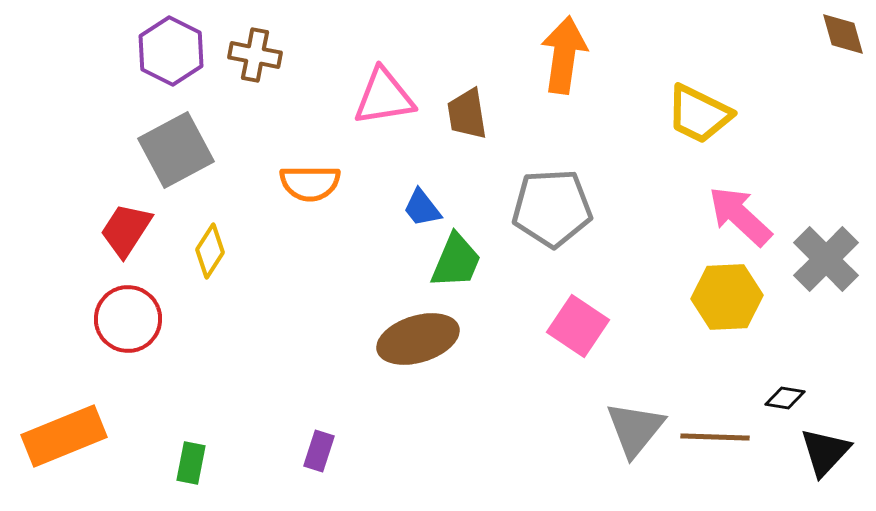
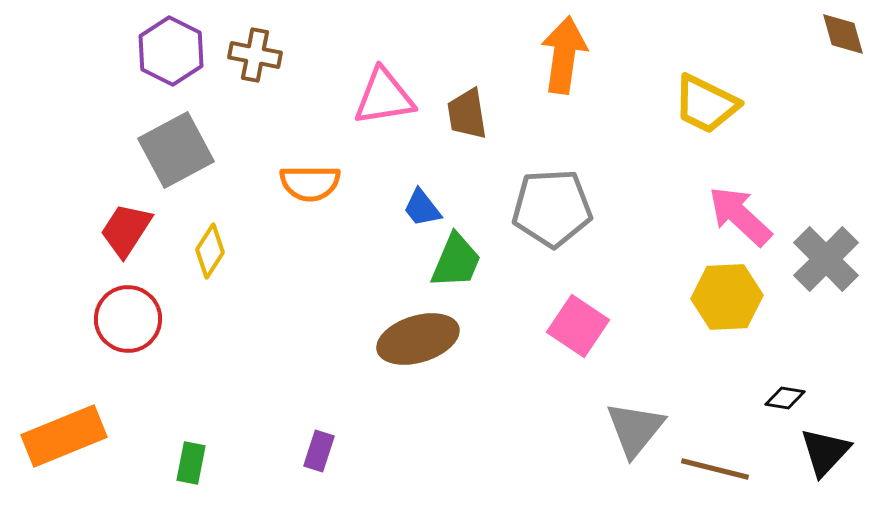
yellow trapezoid: moved 7 px right, 10 px up
brown line: moved 32 px down; rotated 12 degrees clockwise
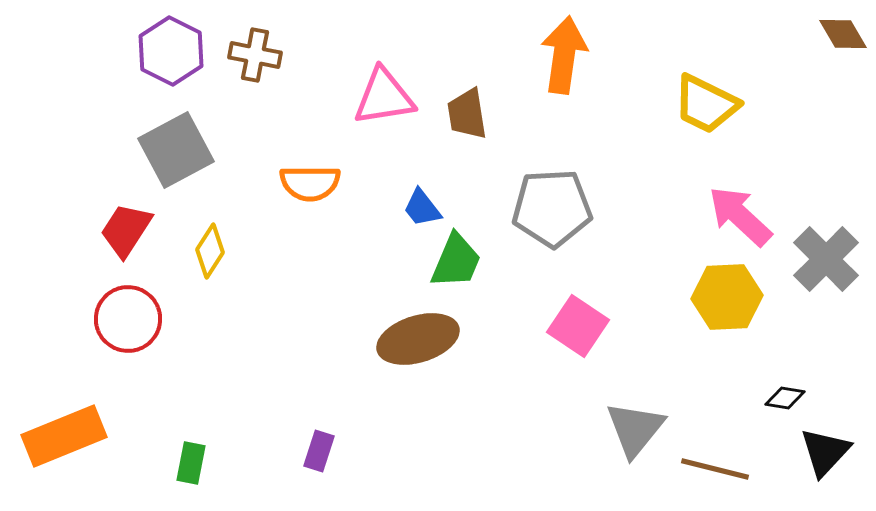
brown diamond: rotated 15 degrees counterclockwise
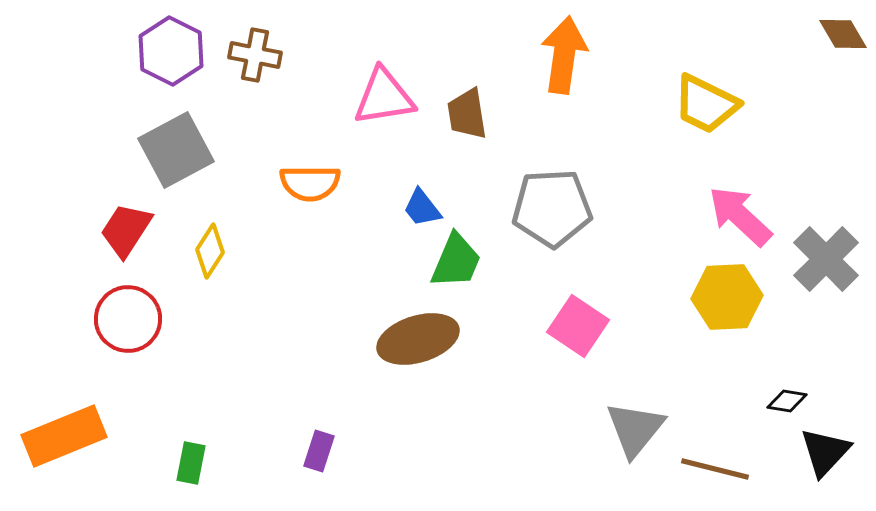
black diamond: moved 2 px right, 3 px down
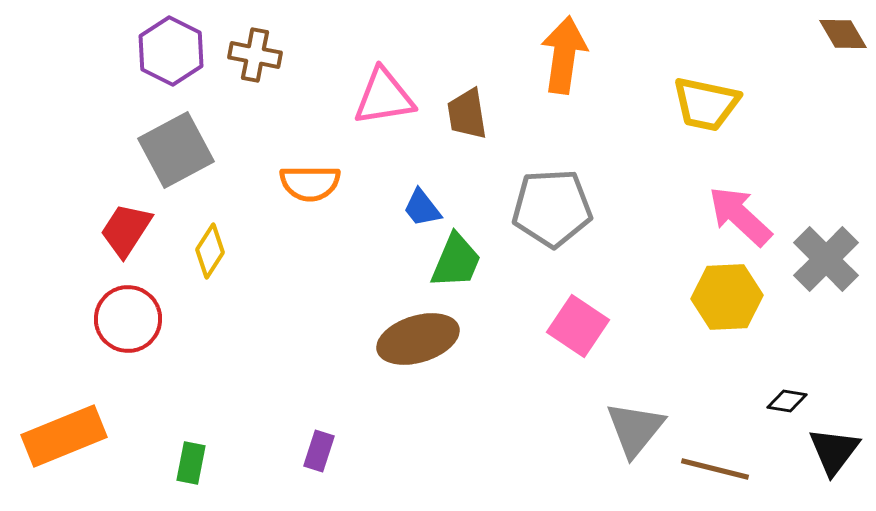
yellow trapezoid: rotated 14 degrees counterclockwise
black triangle: moved 9 px right, 1 px up; rotated 6 degrees counterclockwise
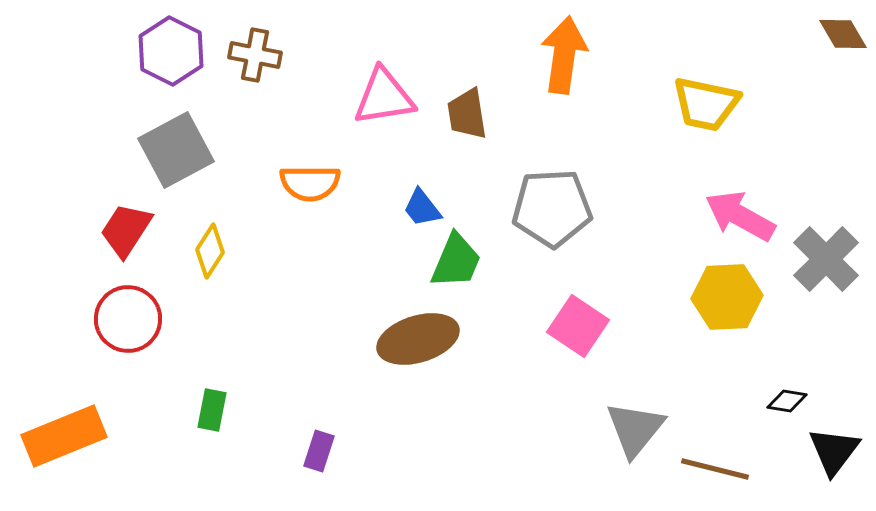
pink arrow: rotated 14 degrees counterclockwise
green rectangle: moved 21 px right, 53 px up
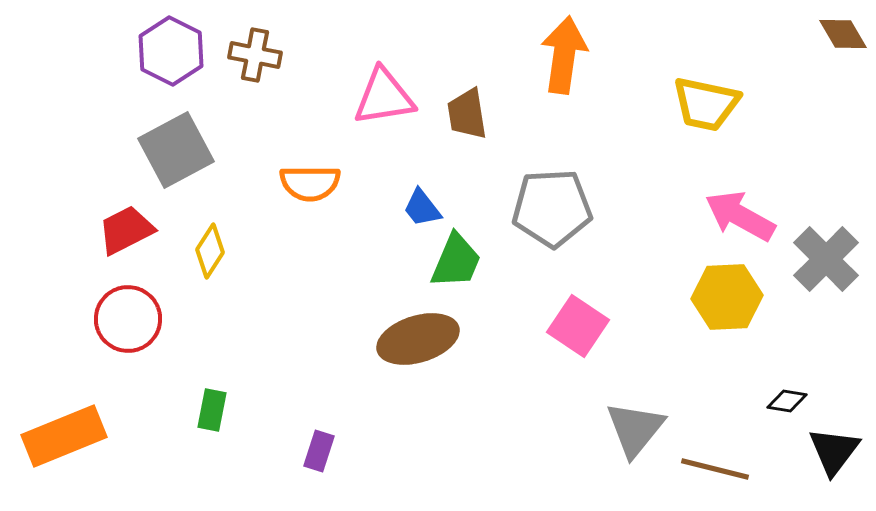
red trapezoid: rotated 30 degrees clockwise
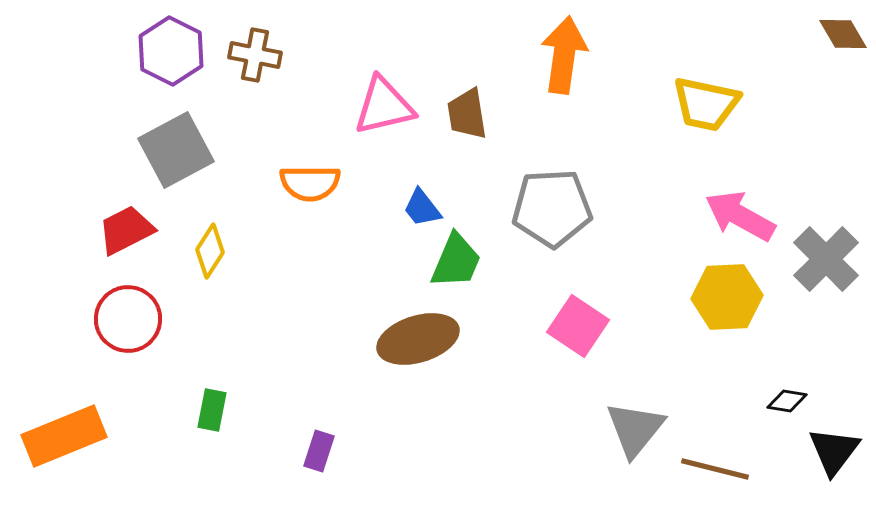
pink triangle: moved 9 px down; rotated 4 degrees counterclockwise
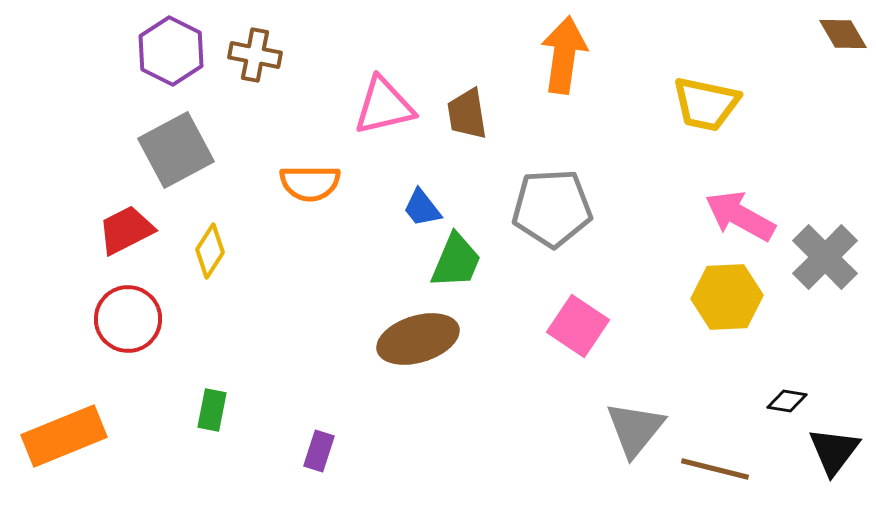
gray cross: moved 1 px left, 2 px up
